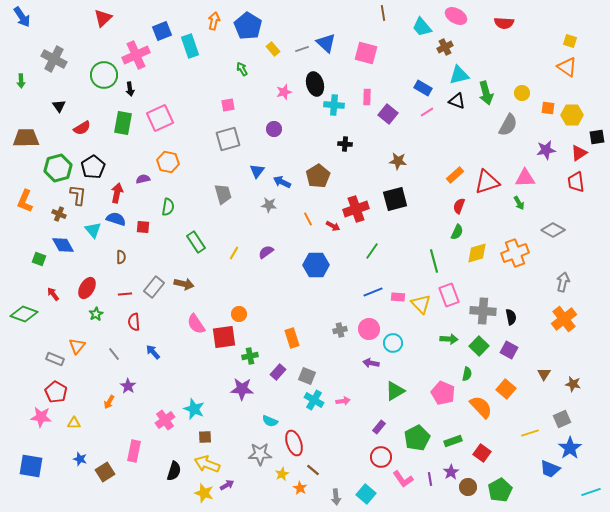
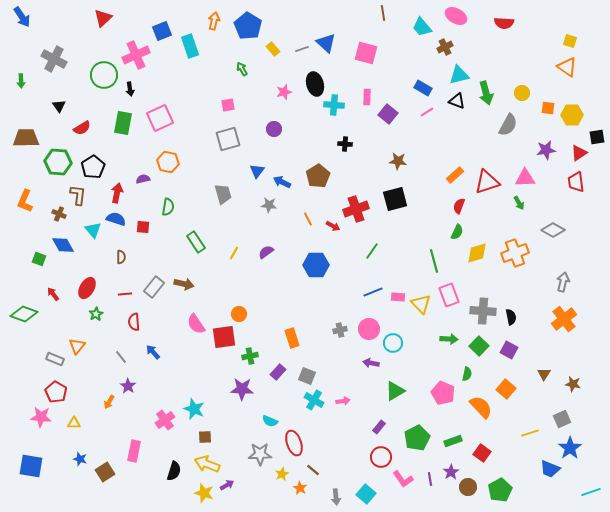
green hexagon at (58, 168): moved 6 px up; rotated 20 degrees clockwise
gray line at (114, 354): moved 7 px right, 3 px down
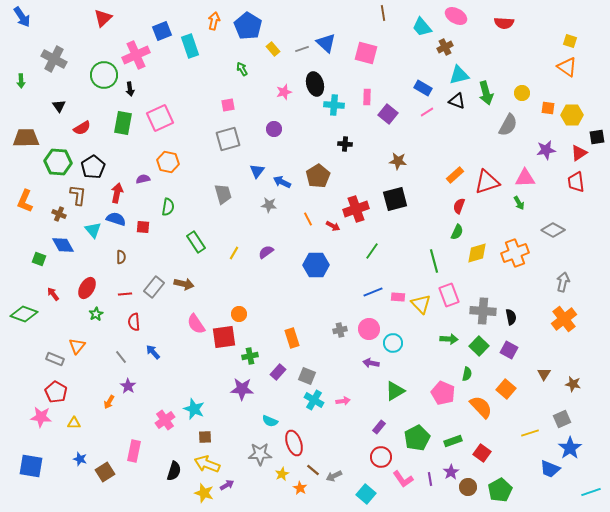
gray arrow at (336, 497): moved 2 px left, 21 px up; rotated 70 degrees clockwise
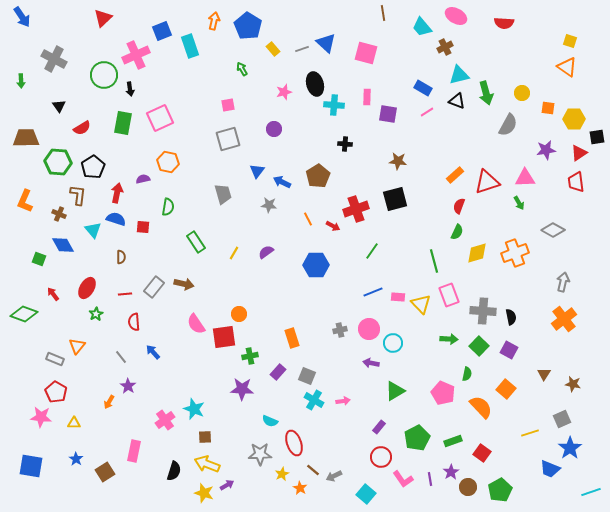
purple square at (388, 114): rotated 30 degrees counterclockwise
yellow hexagon at (572, 115): moved 2 px right, 4 px down
blue star at (80, 459): moved 4 px left; rotated 16 degrees clockwise
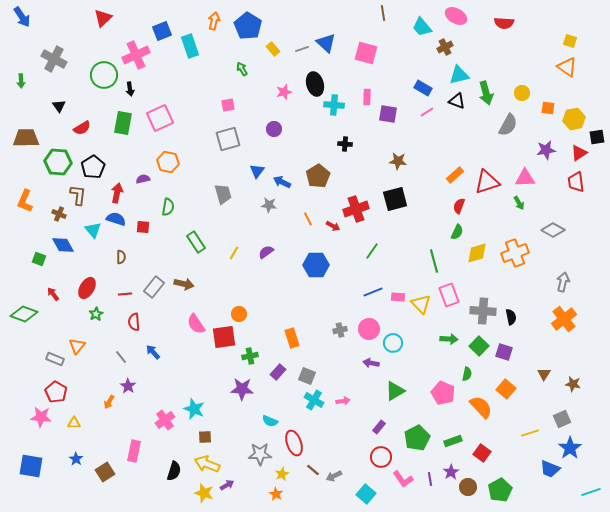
yellow hexagon at (574, 119): rotated 10 degrees counterclockwise
purple square at (509, 350): moved 5 px left, 2 px down; rotated 12 degrees counterclockwise
orange star at (300, 488): moved 24 px left, 6 px down
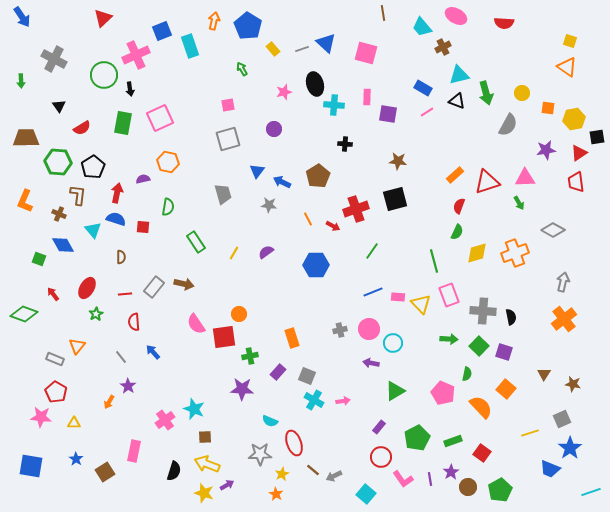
brown cross at (445, 47): moved 2 px left
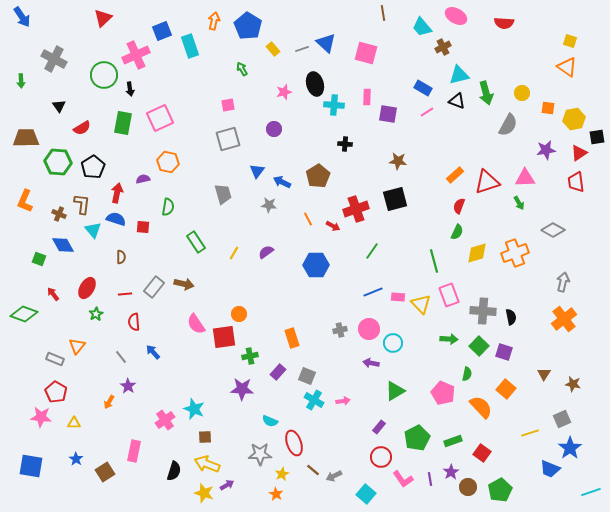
brown L-shape at (78, 195): moved 4 px right, 9 px down
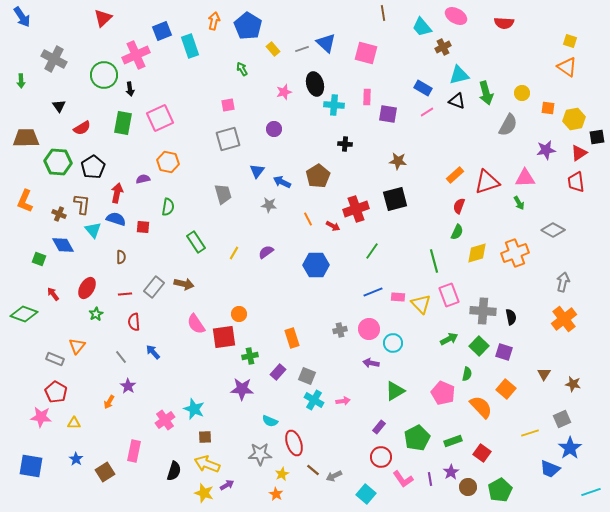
green arrow at (449, 339): rotated 30 degrees counterclockwise
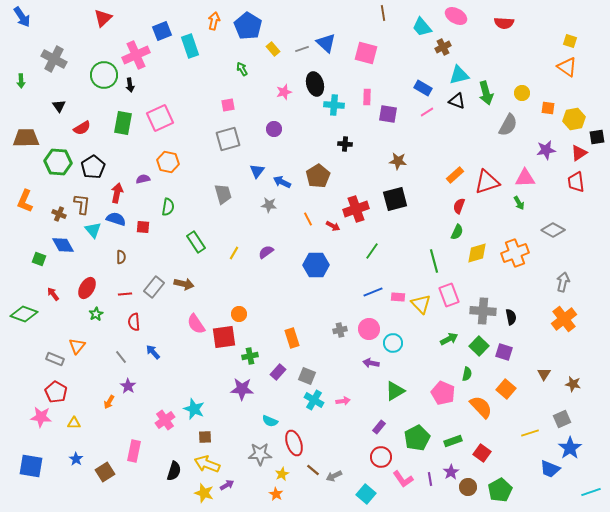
black arrow at (130, 89): moved 4 px up
